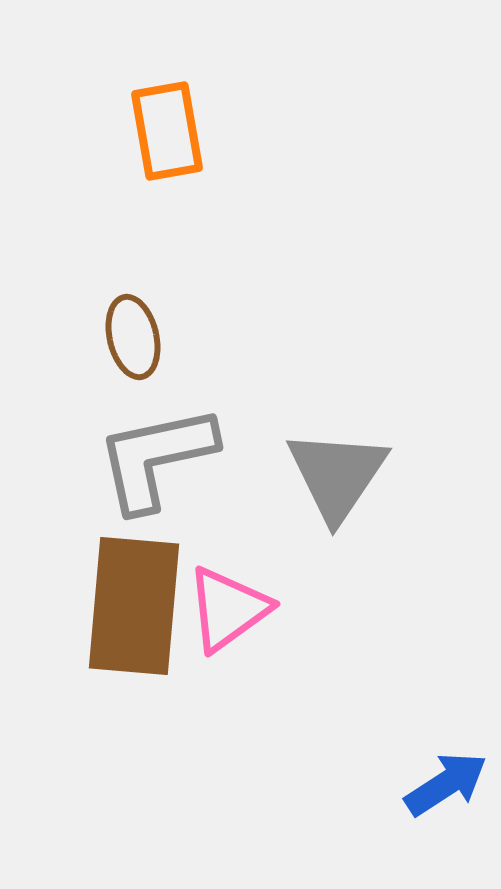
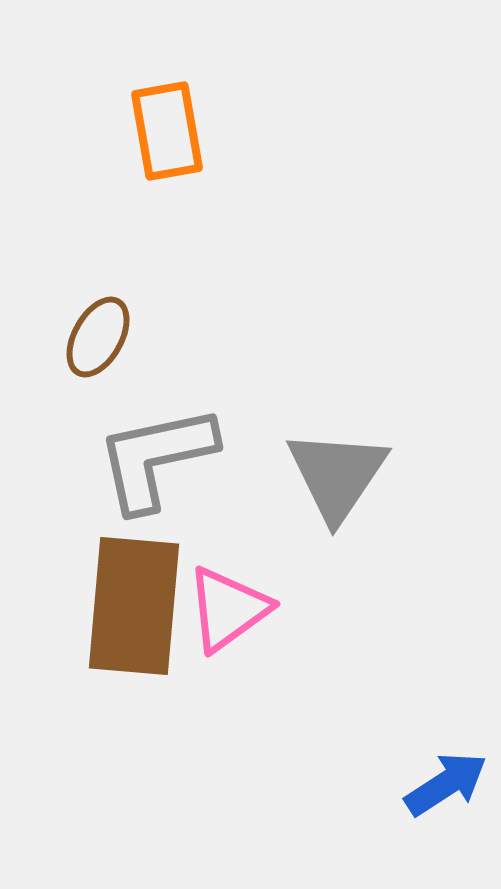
brown ellipse: moved 35 px left; rotated 42 degrees clockwise
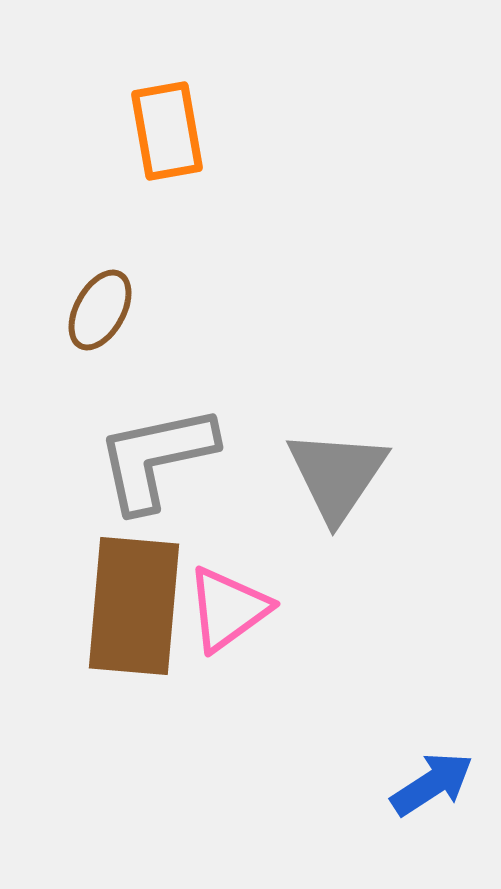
brown ellipse: moved 2 px right, 27 px up
blue arrow: moved 14 px left
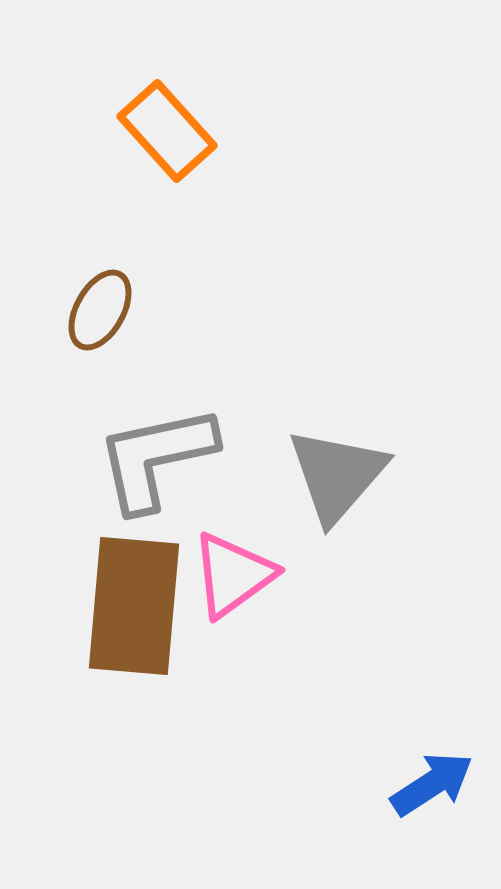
orange rectangle: rotated 32 degrees counterclockwise
gray triangle: rotated 7 degrees clockwise
pink triangle: moved 5 px right, 34 px up
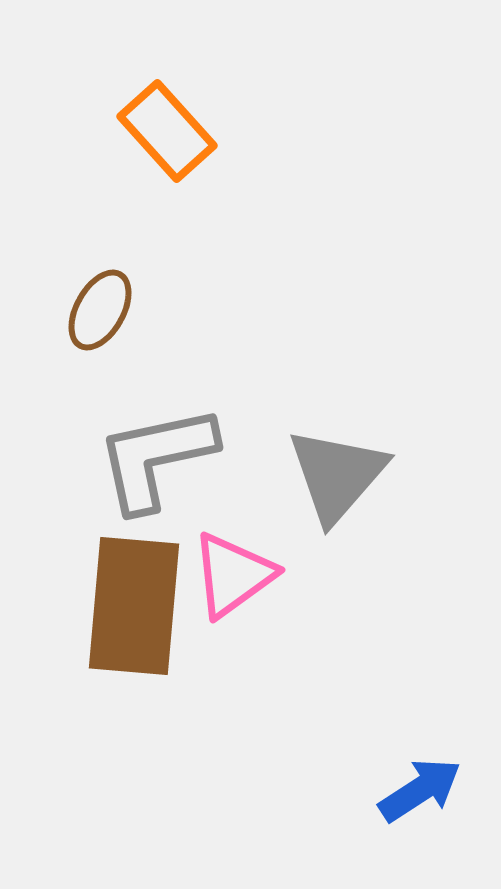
blue arrow: moved 12 px left, 6 px down
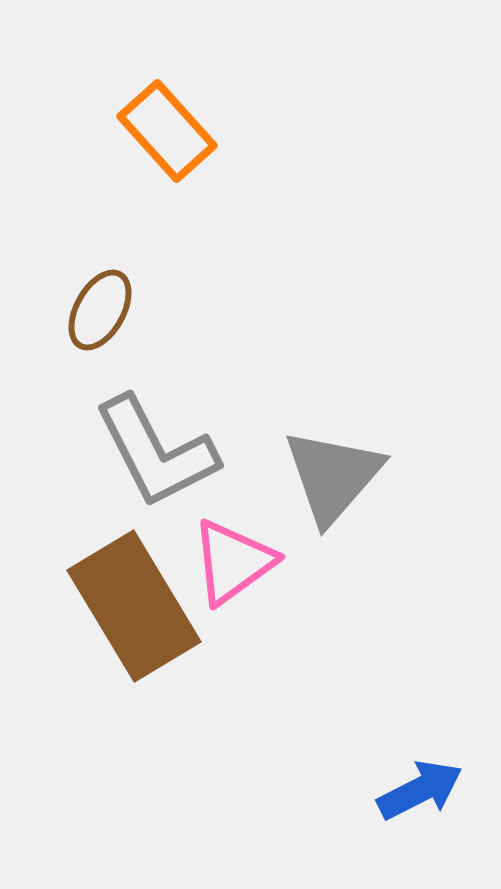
gray L-shape: moved 6 px up; rotated 105 degrees counterclockwise
gray triangle: moved 4 px left, 1 px down
pink triangle: moved 13 px up
brown rectangle: rotated 36 degrees counterclockwise
blue arrow: rotated 6 degrees clockwise
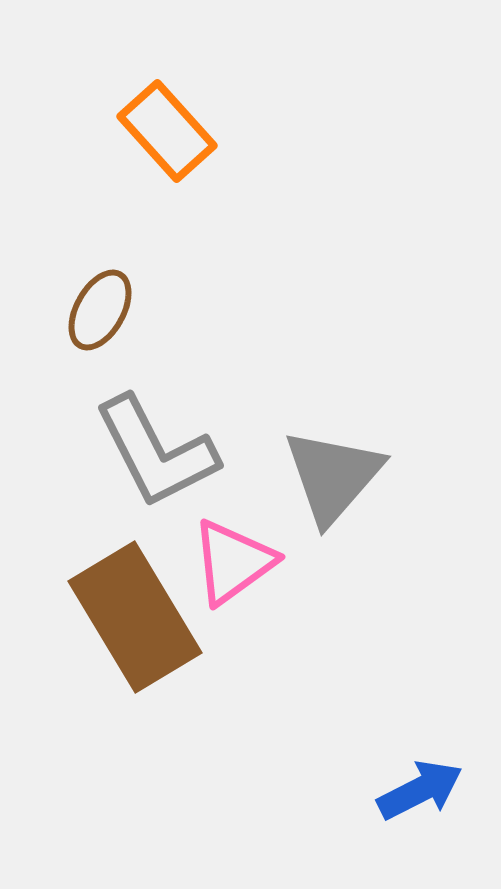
brown rectangle: moved 1 px right, 11 px down
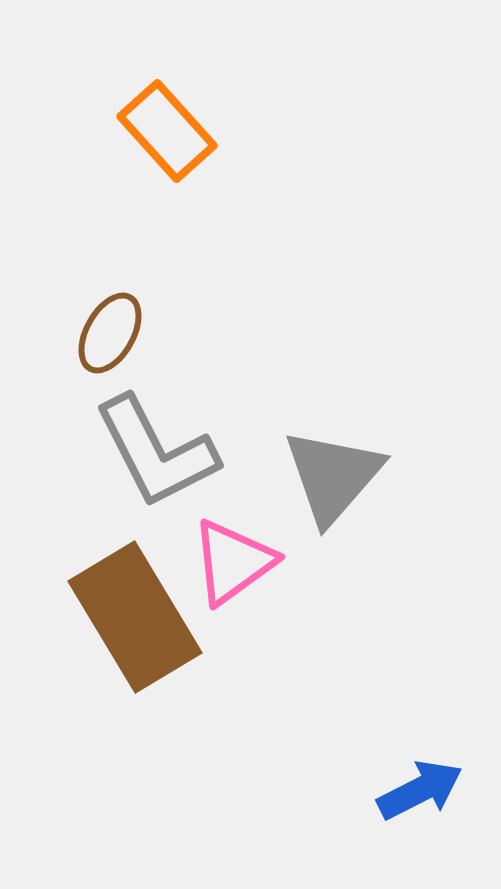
brown ellipse: moved 10 px right, 23 px down
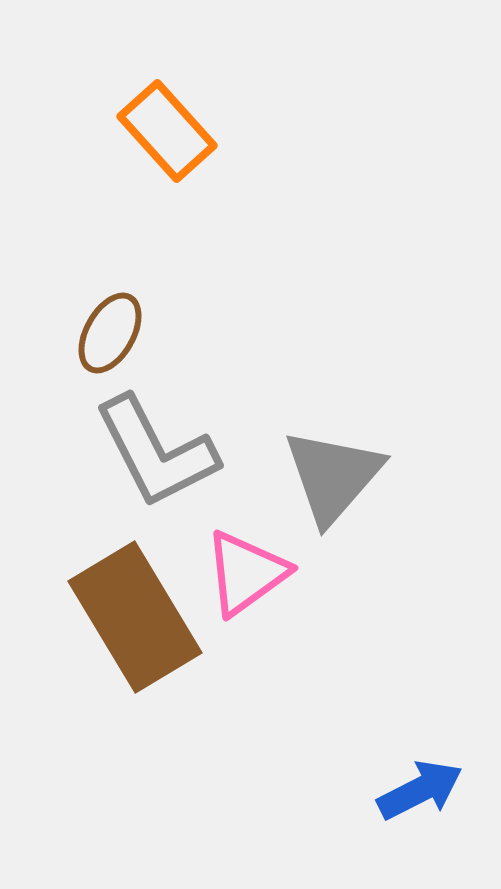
pink triangle: moved 13 px right, 11 px down
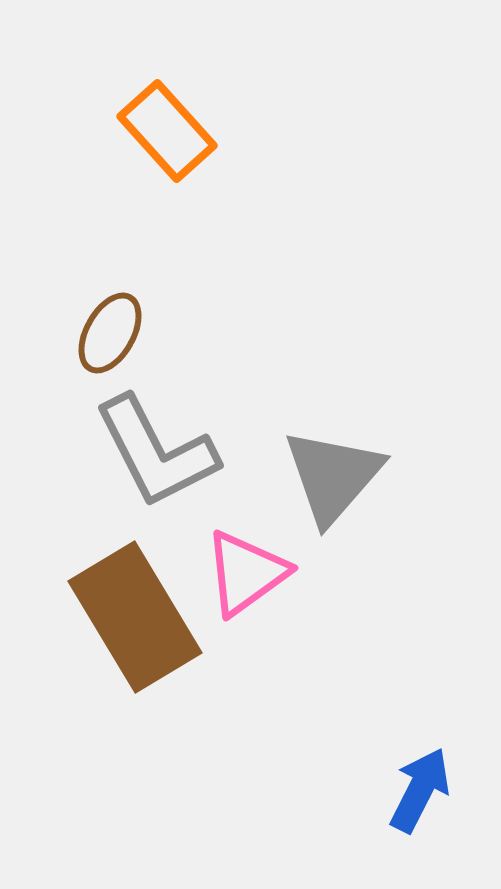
blue arrow: rotated 36 degrees counterclockwise
